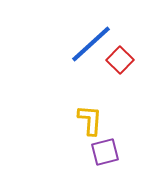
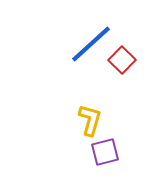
red square: moved 2 px right
yellow L-shape: rotated 12 degrees clockwise
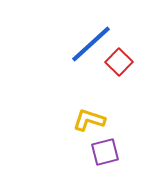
red square: moved 3 px left, 2 px down
yellow L-shape: moved 1 px left; rotated 88 degrees counterclockwise
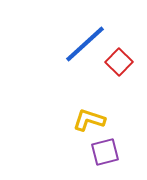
blue line: moved 6 px left
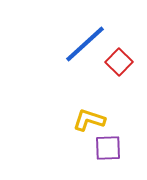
purple square: moved 3 px right, 4 px up; rotated 12 degrees clockwise
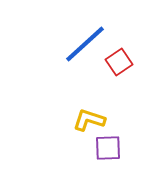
red square: rotated 12 degrees clockwise
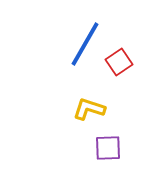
blue line: rotated 18 degrees counterclockwise
yellow L-shape: moved 11 px up
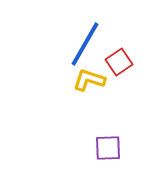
yellow L-shape: moved 29 px up
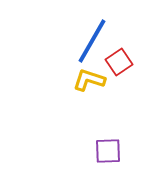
blue line: moved 7 px right, 3 px up
purple square: moved 3 px down
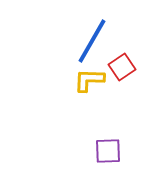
red square: moved 3 px right, 5 px down
yellow L-shape: rotated 16 degrees counterclockwise
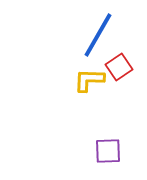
blue line: moved 6 px right, 6 px up
red square: moved 3 px left
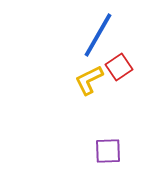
yellow L-shape: rotated 28 degrees counterclockwise
